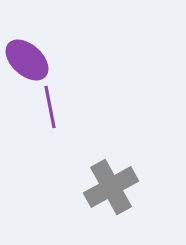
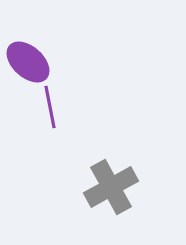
purple ellipse: moved 1 px right, 2 px down
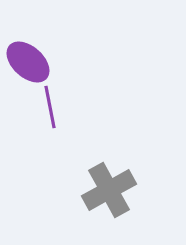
gray cross: moved 2 px left, 3 px down
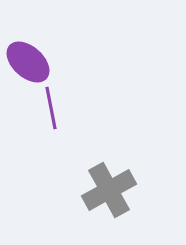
purple line: moved 1 px right, 1 px down
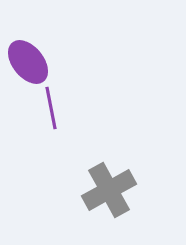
purple ellipse: rotated 9 degrees clockwise
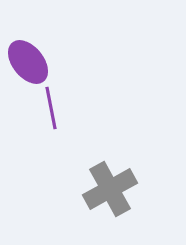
gray cross: moved 1 px right, 1 px up
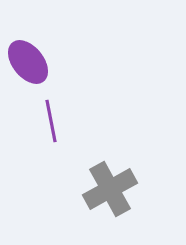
purple line: moved 13 px down
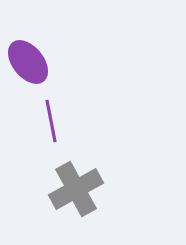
gray cross: moved 34 px left
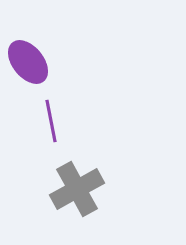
gray cross: moved 1 px right
